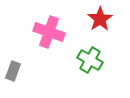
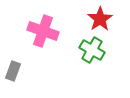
pink cross: moved 6 px left, 1 px up
green cross: moved 2 px right, 10 px up
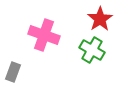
pink cross: moved 1 px right, 4 px down
gray rectangle: moved 1 px down
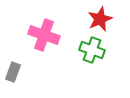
red star: rotated 10 degrees clockwise
green cross: rotated 10 degrees counterclockwise
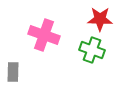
red star: rotated 25 degrees clockwise
gray rectangle: rotated 18 degrees counterclockwise
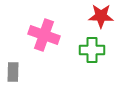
red star: moved 1 px right, 3 px up
green cross: rotated 20 degrees counterclockwise
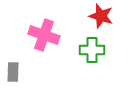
red star: rotated 15 degrees clockwise
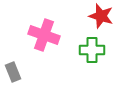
gray rectangle: rotated 24 degrees counterclockwise
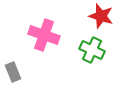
green cross: rotated 25 degrees clockwise
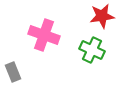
red star: moved 1 px right; rotated 25 degrees counterclockwise
